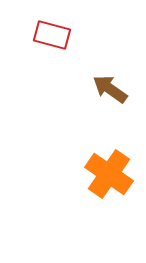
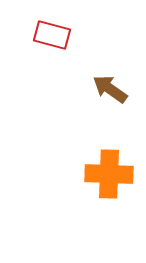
orange cross: rotated 33 degrees counterclockwise
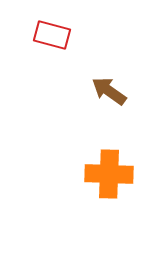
brown arrow: moved 1 px left, 2 px down
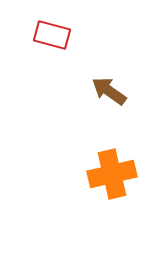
orange cross: moved 3 px right; rotated 15 degrees counterclockwise
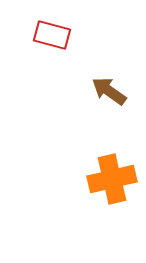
orange cross: moved 5 px down
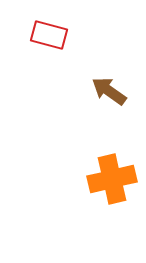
red rectangle: moved 3 px left
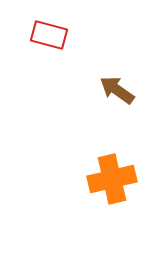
brown arrow: moved 8 px right, 1 px up
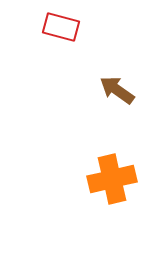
red rectangle: moved 12 px right, 8 px up
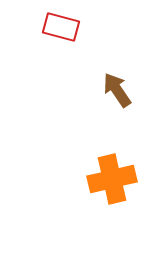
brown arrow: rotated 21 degrees clockwise
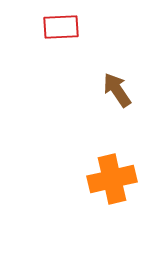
red rectangle: rotated 18 degrees counterclockwise
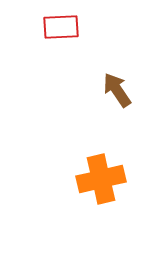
orange cross: moved 11 px left
